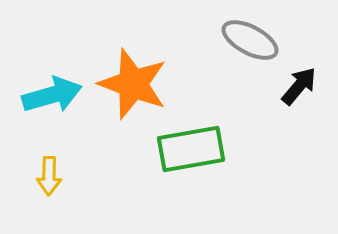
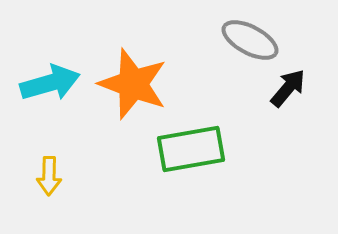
black arrow: moved 11 px left, 2 px down
cyan arrow: moved 2 px left, 12 px up
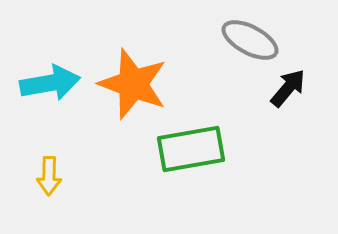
cyan arrow: rotated 6 degrees clockwise
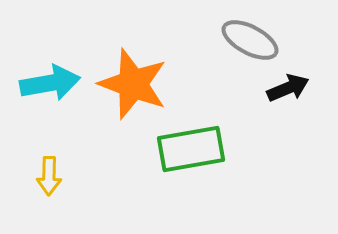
black arrow: rotated 27 degrees clockwise
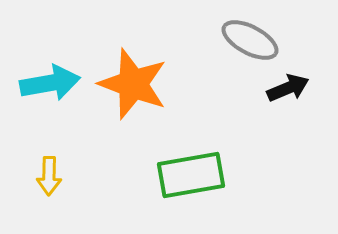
green rectangle: moved 26 px down
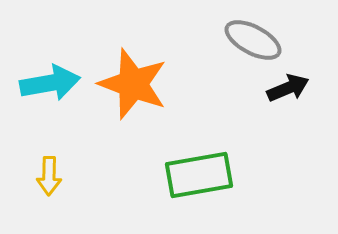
gray ellipse: moved 3 px right
green rectangle: moved 8 px right
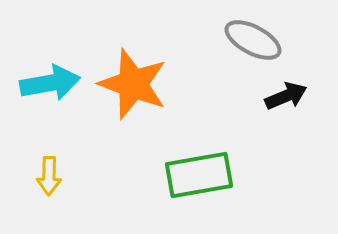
black arrow: moved 2 px left, 8 px down
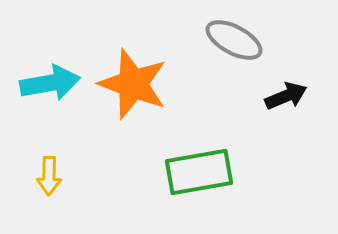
gray ellipse: moved 19 px left
green rectangle: moved 3 px up
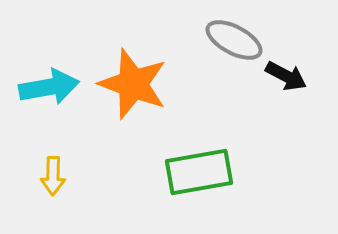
cyan arrow: moved 1 px left, 4 px down
black arrow: moved 20 px up; rotated 51 degrees clockwise
yellow arrow: moved 4 px right
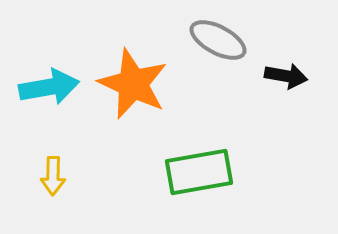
gray ellipse: moved 16 px left
black arrow: rotated 18 degrees counterclockwise
orange star: rotated 4 degrees clockwise
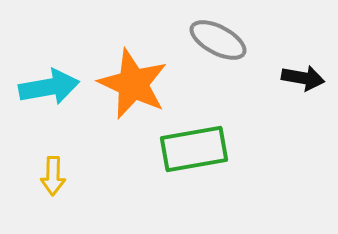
black arrow: moved 17 px right, 2 px down
green rectangle: moved 5 px left, 23 px up
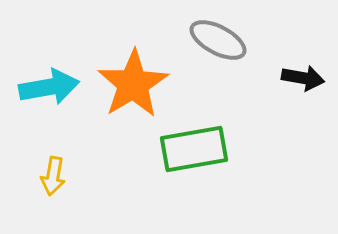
orange star: rotated 16 degrees clockwise
yellow arrow: rotated 9 degrees clockwise
